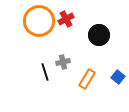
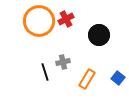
blue square: moved 1 px down
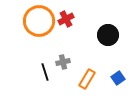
black circle: moved 9 px right
blue square: rotated 16 degrees clockwise
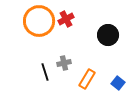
gray cross: moved 1 px right, 1 px down
blue square: moved 5 px down; rotated 16 degrees counterclockwise
